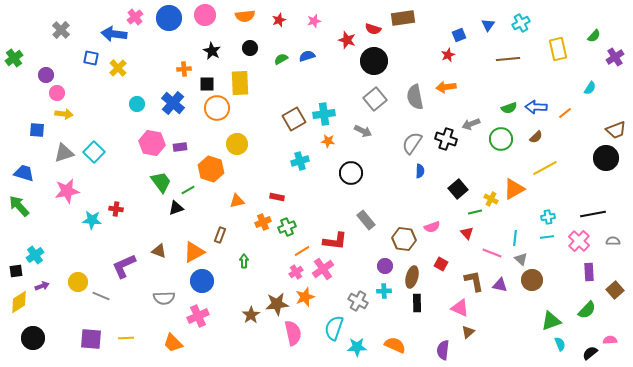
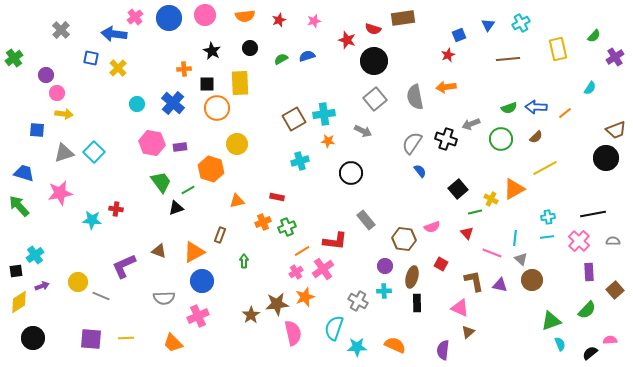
blue semicircle at (420, 171): rotated 40 degrees counterclockwise
pink star at (67, 191): moved 7 px left, 2 px down
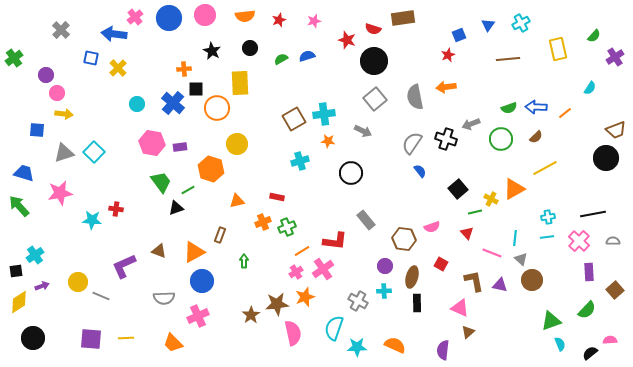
black square at (207, 84): moved 11 px left, 5 px down
